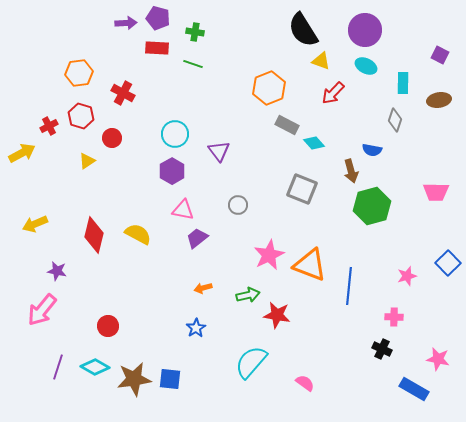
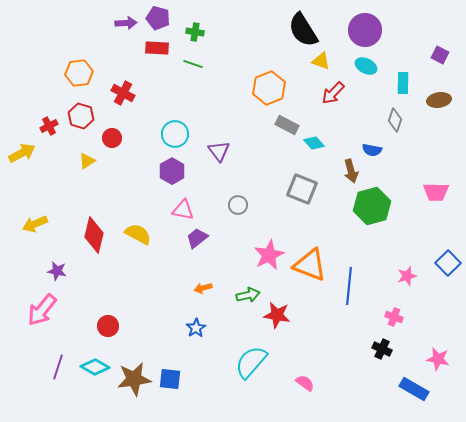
pink cross at (394, 317): rotated 18 degrees clockwise
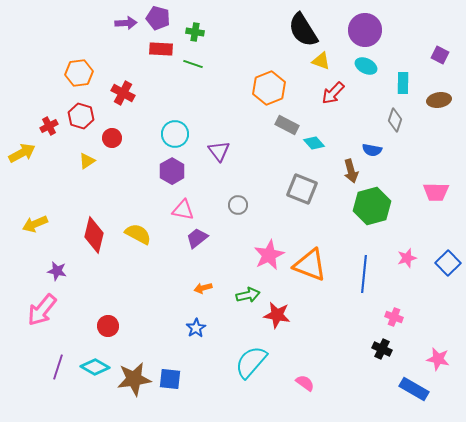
red rectangle at (157, 48): moved 4 px right, 1 px down
pink star at (407, 276): moved 18 px up
blue line at (349, 286): moved 15 px right, 12 px up
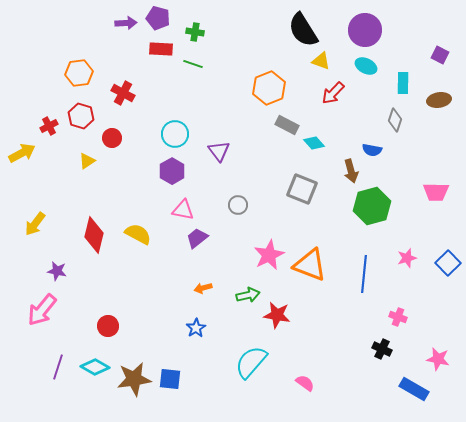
yellow arrow at (35, 224): rotated 30 degrees counterclockwise
pink cross at (394, 317): moved 4 px right
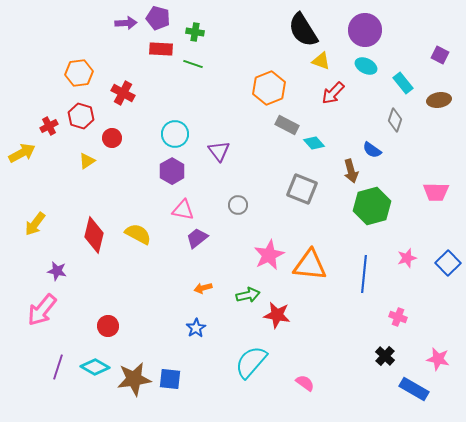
cyan rectangle at (403, 83): rotated 40 degrees counterclockwise
blue semicircle at (372, 150): rotated 24 degrees clockwise
orange triangle at (310, 265): rotated 15 degrees counterclockwise
black cross at (382, 349): moved 3 px right, 7 px down; rotated 18 degrees clockwise
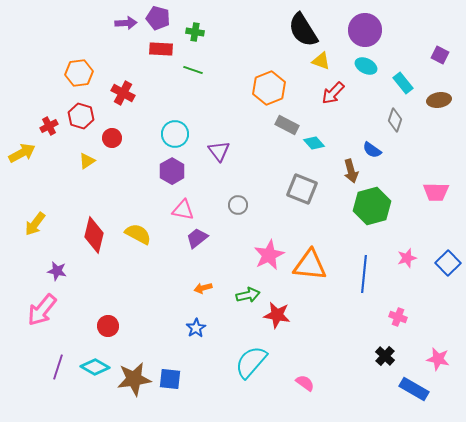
green line at (193, 64): moved 6 px down
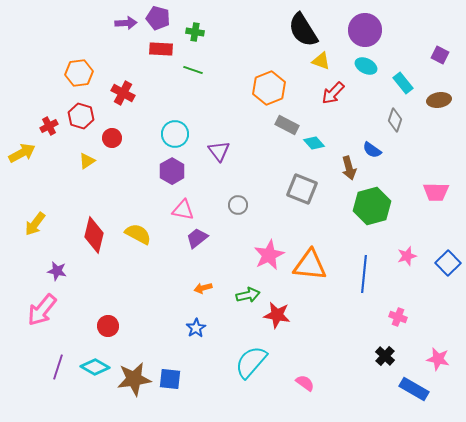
brown arrow at (351, 171): moved 2 px left, 3 px up
pink star at (407, 258): moved 2 px up
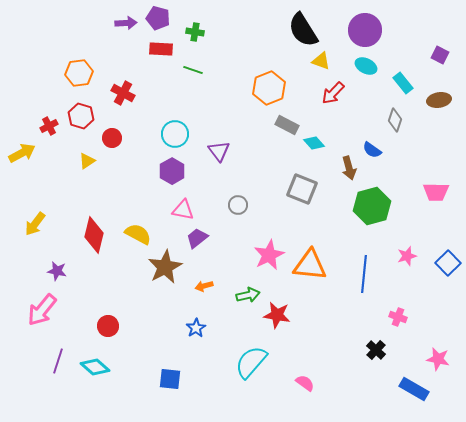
orange arrow at (203, 288): moved 1 px right, 2 px up
black cross at (385, 356): moved 9 px left, 6 px up
purple line at (58, 367): moved 6 px up
cyan diamond at (95, 367): rotated 12 degrees clockwise
brown star at (134, 379): moved 31 px right, 112 px up; rotated 20 degrees counterclockwise
